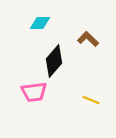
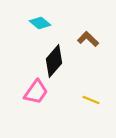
cyan diamond: rotated 40 degrees clockwise
pink trapezoid: moved 2 px right; rotated 48 degrees counterclockwise
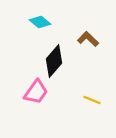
cyan diamond: moved 1 px up
yellow line: moved 1 px right
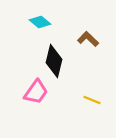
black diamond: rotated 28 degrees counterclockwise
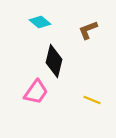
brown L-shape: moved 9 px up; rotated 65 degrees counterclockwise
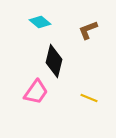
yellow line: moved 3 px left, 2 px up
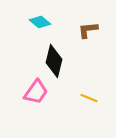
brown L-shape: rotated 15 degrees clockwise
